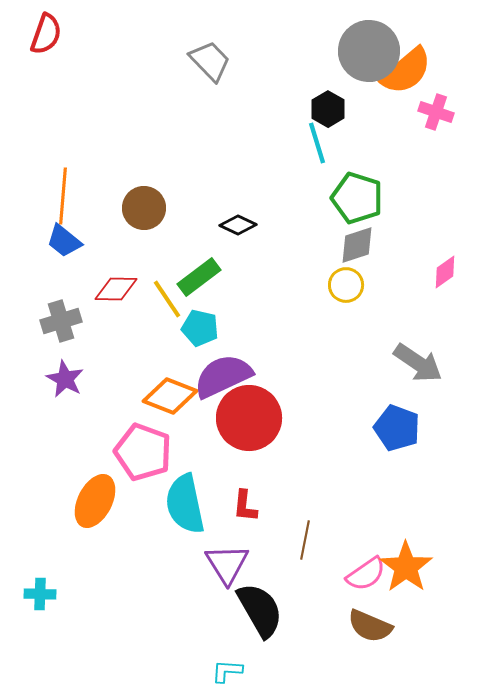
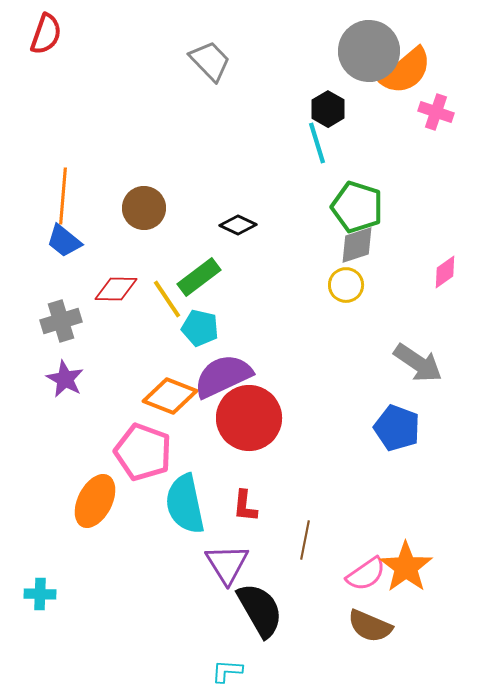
green pentagon: moved 9 px down
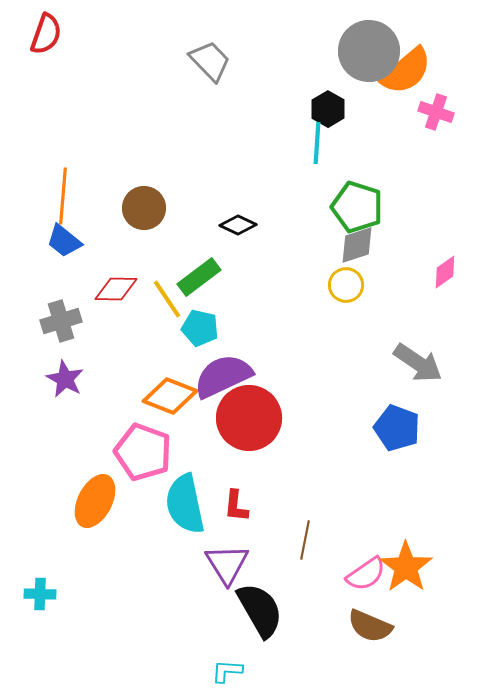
cyan line: rotated 21 degrees clockwise
red L-shape: moved 9 px left
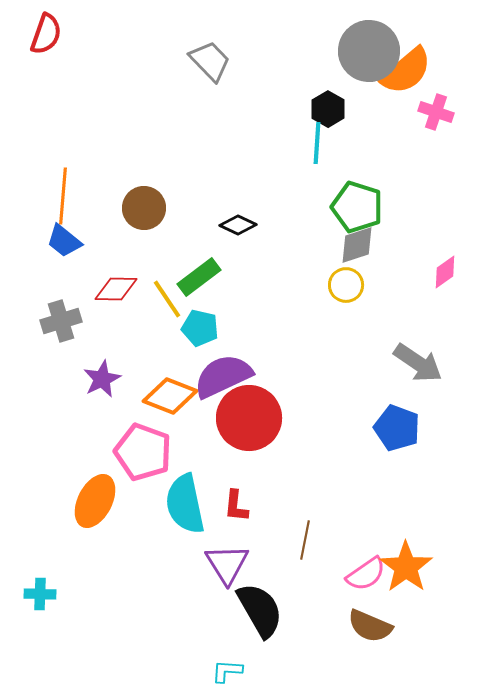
purple star: moved 37 px right; rotated 18 degrees clockwise
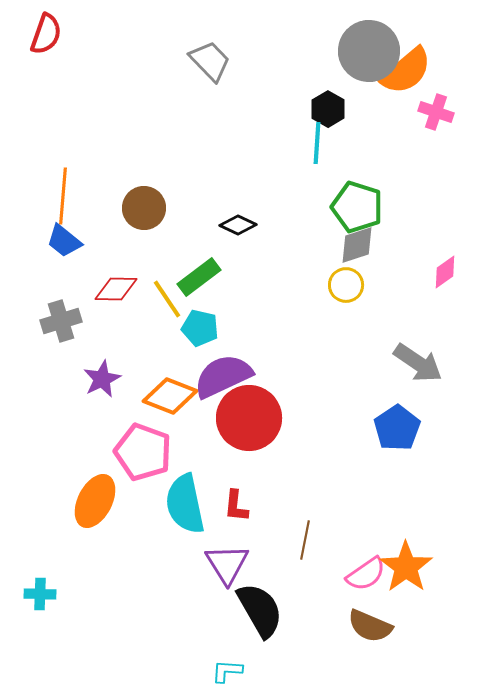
blue pentagon: rotated 18 degrees clockwise
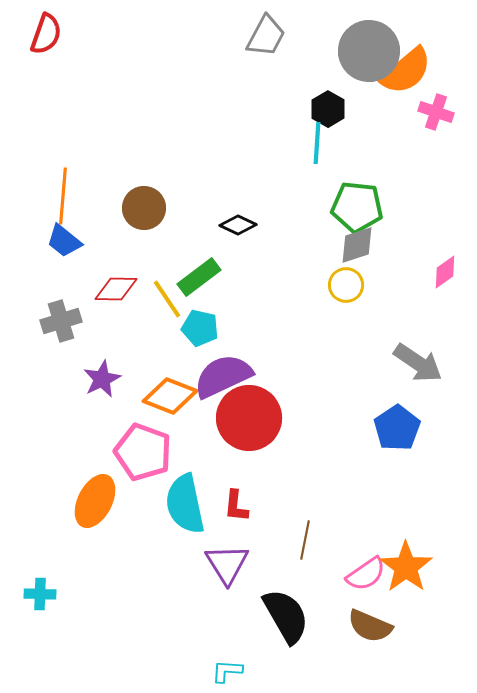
gray trapezoid: moved 56 px right, 25 px up; rotated 72 degrees clockwise
green pentagon: rotated 12 degrees counterclockwise
black semicircle: moved 26 px right, 6 px down
